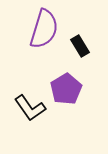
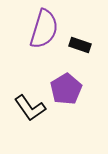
black rectangle: moved 1 px up; rotated 40 degrees counterclockwise
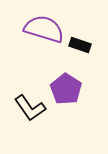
purple semicircle: rotated 90 degrees counterclockwise
purple pentagon: rotated 8 degrees counterclockwise
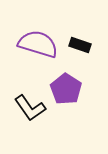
purple semicircle: moved 6 px left, 15 px down
